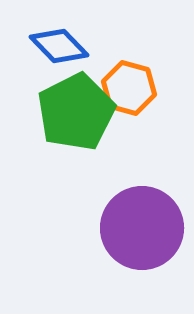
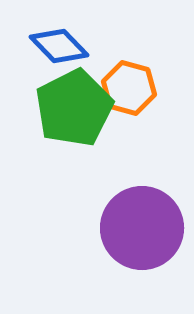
green pentagon: moved 2 px left, 4 px up
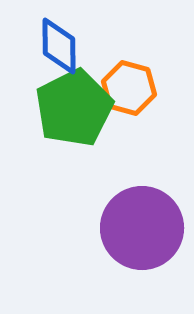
blue diamond: rotated 44 degrees clockwise
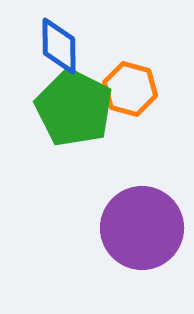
orange hexagon: moved 1 px right, 1 px down
green pentagon: rotated 18 degrees counterclockwise
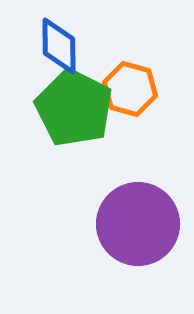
purple circle: moved 4 px left, 4 px up
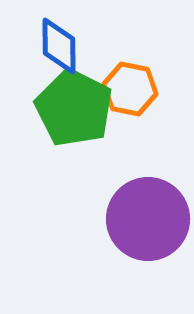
orange hexagon: rotated 4 degrees counterclockwise
purple circle: moved 10 px right, 5 px up
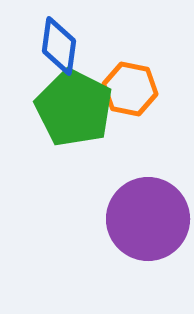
blue diamond: rotated 8 degrees clockwise
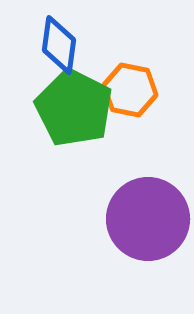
blue diamond: moved 1 px up
orange hexagon: moved 1 px down
